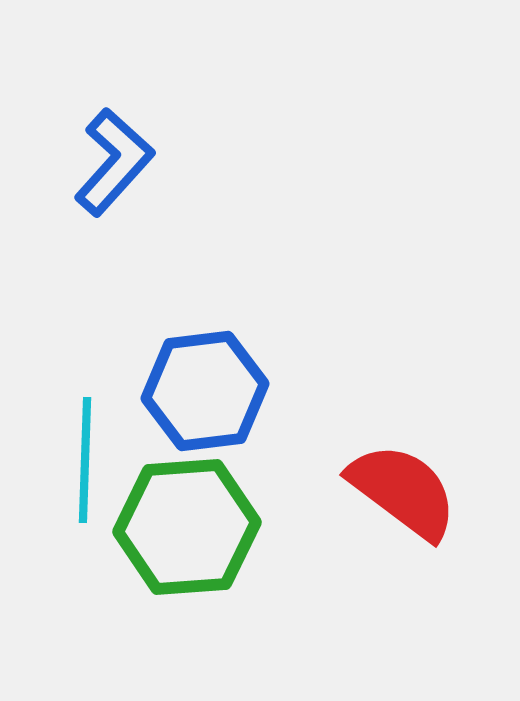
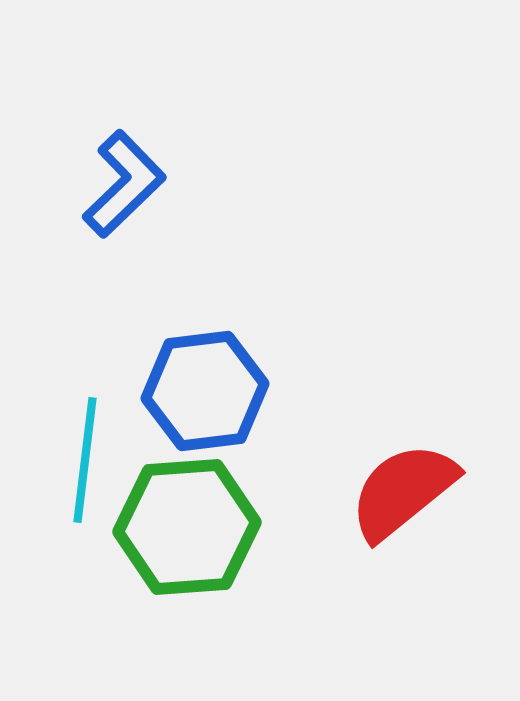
blue L-shape: moved 10 px right, 22 px down; rotated 4 degrees clockwise
cyan line: rotated 5 degrees clockwise
red semicircle: rotated 76 degrees counterclockwise
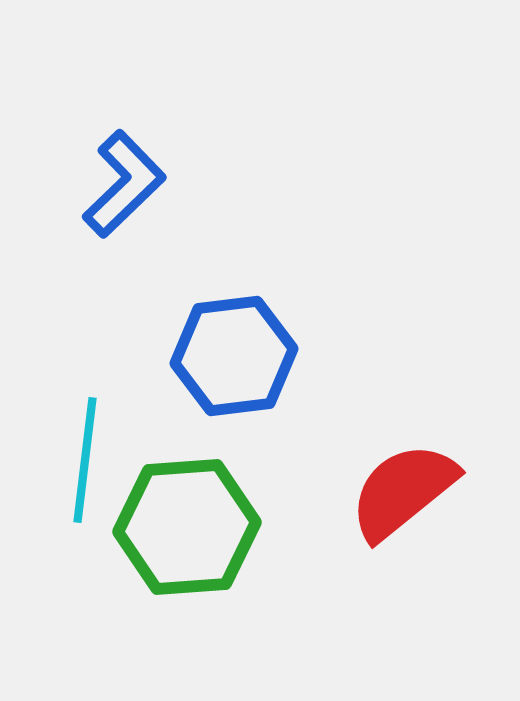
blue hexagon: moved 29 px right, 35 px up
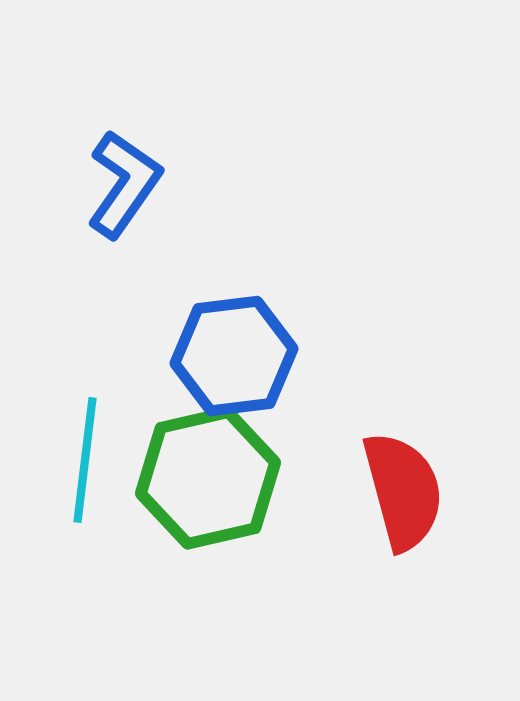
blue L-shape: rotated 11 degrees counterclockwise
red semicircle: rotated 114 degrees clockwise
green hexagon: moved 21 px right, 49 px up; rotated 9 degrees counterclockwise
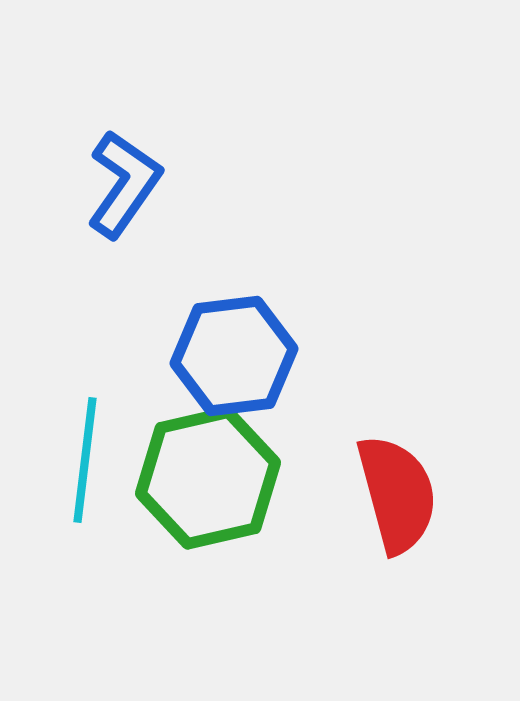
red semicircle: moved 6 px left, 3 px down
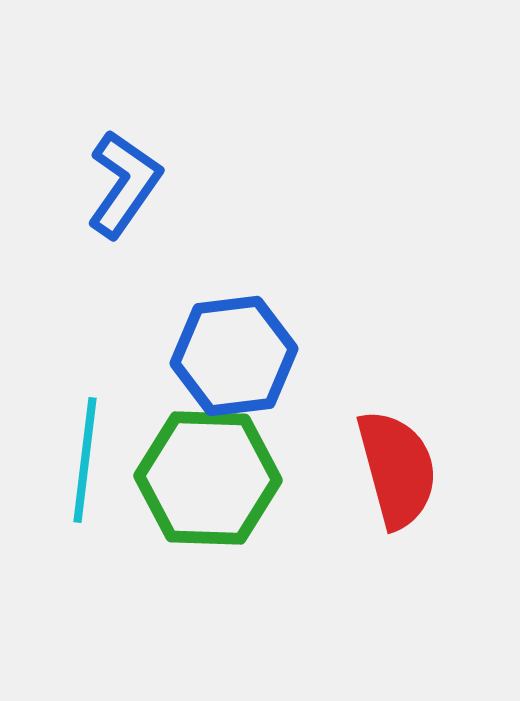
green hexagon: rotated 15 degrees clockwise
red semicircle: moved 25 px up
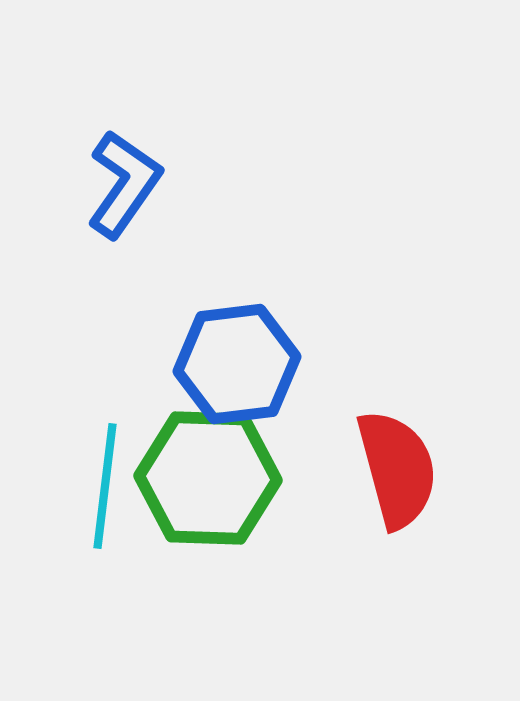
blue hexagon: moved 3 px right, 8 px down
cyan line: moved 20 px right, 26 px down
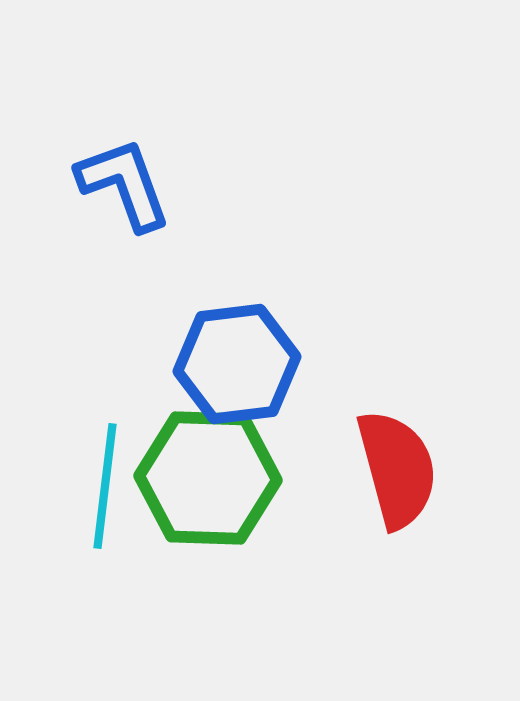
blue L-shape: rotated 55 degrees counterclockwise
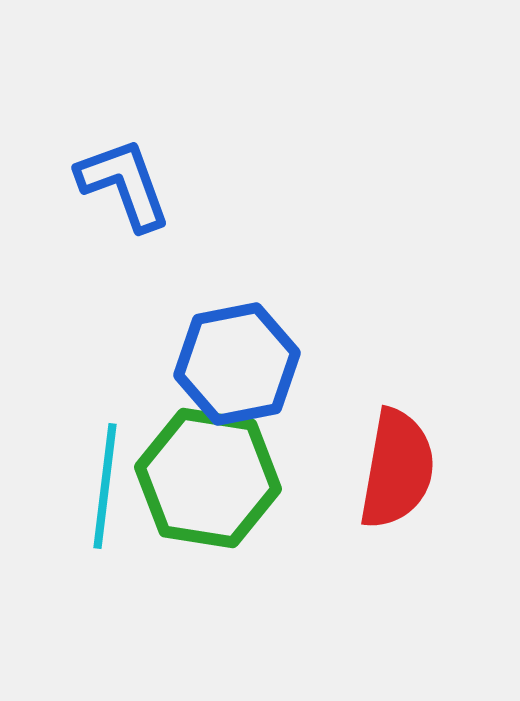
blue hexagon: rotated 4 degrees counterclockwise
red semicircle: rotated 25 degrees clockwise
green hexagon: rotated 7 degrees clockwise
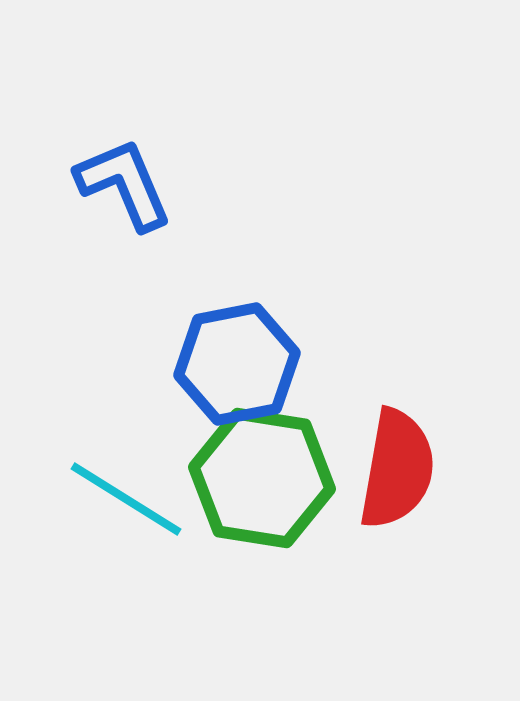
blue L-shape: rotated 3 degrees counterclockwise
green hexagon: moved 54 px right
cyan line: moved 21 px right, 13 px down; rotated 65 degrees counterclockwise
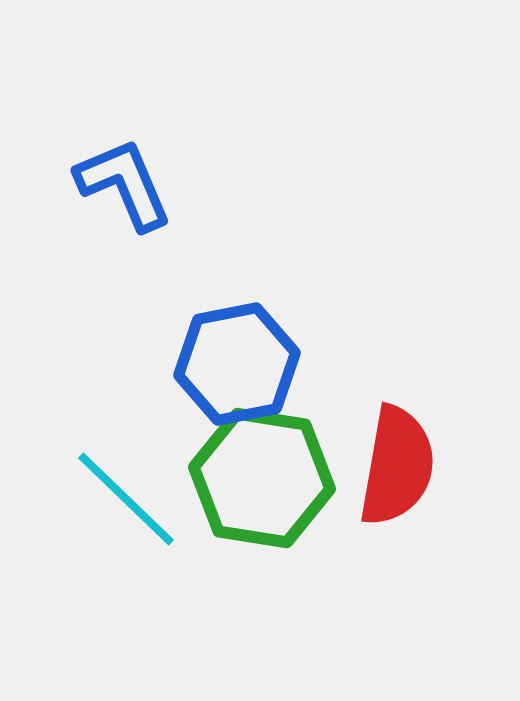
red semicircle: moved 3 px up
cyan line: rotated 12 degrees clockwise
